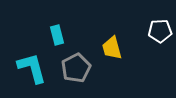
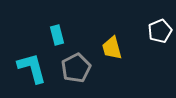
white pentagon: rotated 20 degrees counterclockwise
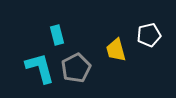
white pentagon: moved 11 px left, 4 px down; rotated 10 degrees clockwise
yellow trapezoid: moved 4 px right, 2 px down
cyan L-shape: moved 8 px right
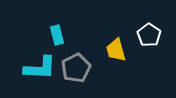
white pentagon: rotated 25 degrees counterclockwise
cyan L-shape: rotated 108 degrees clockwise
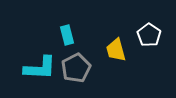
cyan rectangle: moved 10 px right
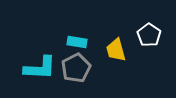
cyan rectangle: moved 10 px right, 7 px down; rotated 66 degrees counterclockwise
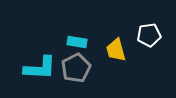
white pentagon: rotated 30 degrees clockwise
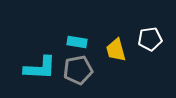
white pentagon: moved 1 px right, 4 px down
gray pentagon: moved 2 px right, 2 px down; rotated 16 degrees clockwise
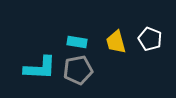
white pentagon: rotated 30 degrees clockwise
yellow trapezoid: moved 8 px up
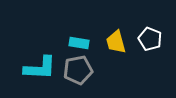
cyan rectangle: moved 2 px right, 1 px down
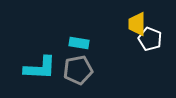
yellow trapezoid: moved 21 px right, 18 px up; rotated 15 degrees clockwise
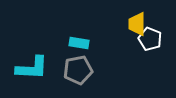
cyan L-shape: moved 8 px left
